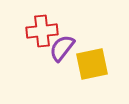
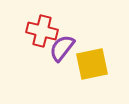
red cross: rotated 20 degrees clockwise
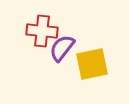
red cross: rotated 8 degrees counterclockwise
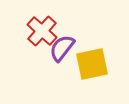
red cross: rotated 36 degrees clockwise
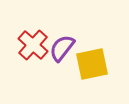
red cross: moved 9 px left, 14 px down
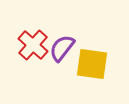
yellow square: rotated 20 degrees clockwise
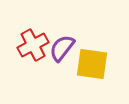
red cross: rotated 20 degrees clockwise
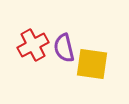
purple semicircle: moved 2 px right; rotated 52 degrees counterclockwise
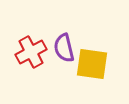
red cross: moved 2 px left, 7 px down
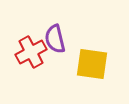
purple semicircle: moved 9 px left, 9 px up
